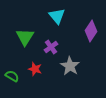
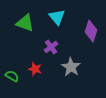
cyan triangle: moved 1 px down
purple diamond: rotated 15 degrees counterclockwise
green triangle: moved 14 px up; rotated 42 degrees counterclockwise
gray star: moved 1 px right, 1 px down
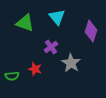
gray star: moved 4 px up
green semicircle: rotated 144 degrees clockwise
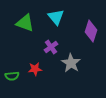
cyan triangle: moved 1 px left
red star: rotated 24 degrees counterclockwise
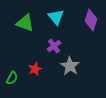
purple diamond: moved 11 px up
purple cross: moved 3 px right, 1 px up
gray star: moved 1 px left, 3 px down
red star: rotated 16 degrees counterclockwise
green semicircle: moved 2 px down; rotated 56 degrees counterclockwise
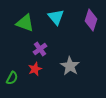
purple cross: moved 14 px left, 3 px down
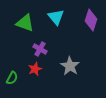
purple cross: rotated 24 degrees counterclockwise
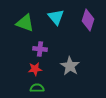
purple diamond: moved 3 px left
purple cross: rotated 24 degrees counterclockwise
red star: rotated 16 degrees clockwise
green semicircle: moved 25 px right, 10 px down; rotated 120 degrees counterclockwise
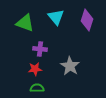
purple diamond: moved 1 px left
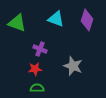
cyan triangle: moved 2 px down; rotated 30 degrees counterclockwise
green triangle: moved 8 px left
purple cross: rotated 16 degrees clockwise
gray star: moved 3 px right; rotated 12 degrees counterclockwise
